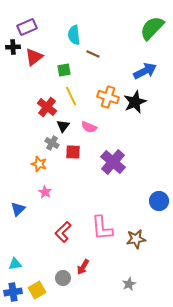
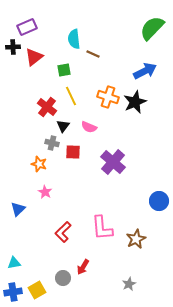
cyan semicircle: moved 4 px down
gray cross: rotated 16 degrees counterclockwise
brown star: rotated 18 degrees counterclockwise
cyan triangle: moved 1 px left, 1 px up
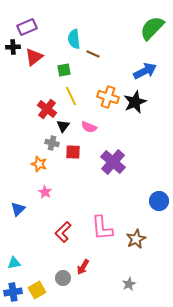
red cross: moved 2 px down
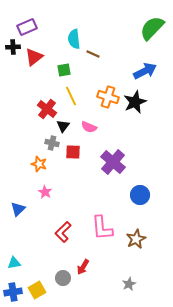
blue circle: moved 19 px left, 6 px up
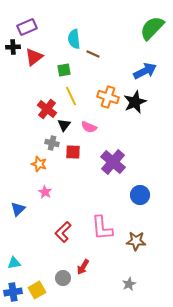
black triangle: moved 1 px right, 1 px up
brown star: moved 2 px down; rotated 30 degrees clockwise
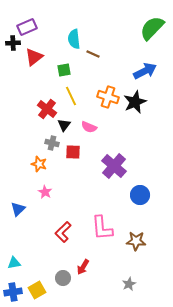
black cross: moved 4 px up
purple cross: moved 1 px right, 4 px down
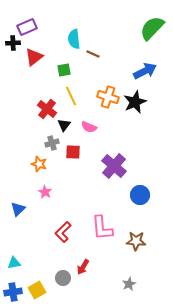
gray cross: rotated 32 degrees counterclockwise
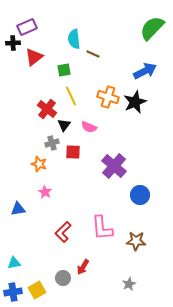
blue triangle: rotated 35 degrees clockwise
